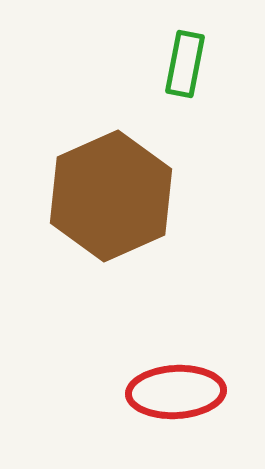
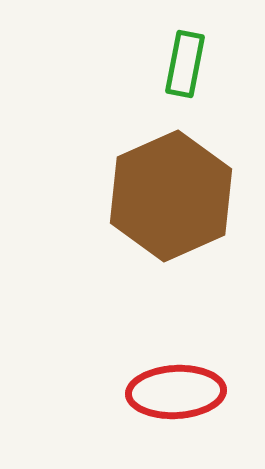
brown hexagon: moved 60 px right
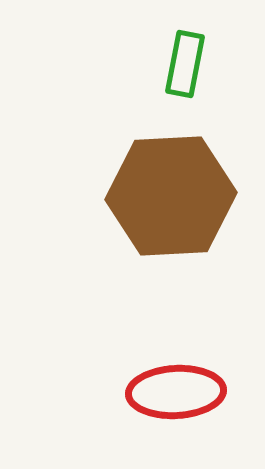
brown hexagon: rotated 21 degrees clockwise
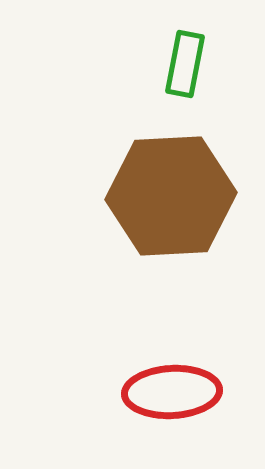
red ellipse: moved 4 px left
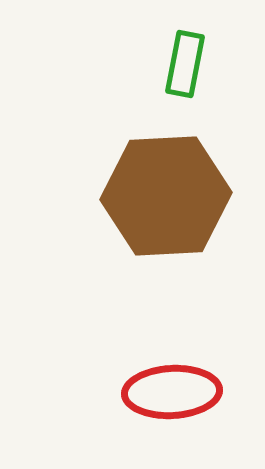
brown hexagon: moved 5 px left
